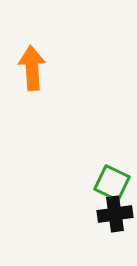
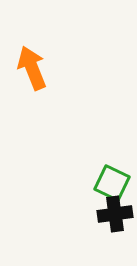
orange arrow: rotated 18 degrees counterclockwise
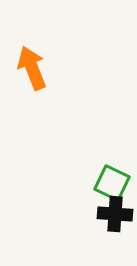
black cross: rotated 12 degrees clockwise
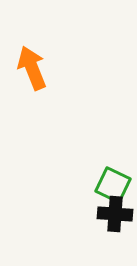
green square: moved 1 px right, 2 px down
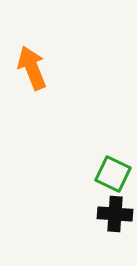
green square: moved 11 px up
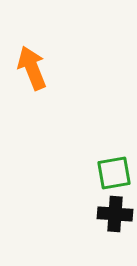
green square: moved 1 px right, 1 px up; rotated 36 degrees counterclockwise
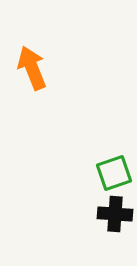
green square: rotated 9 degrees counterclockwise
